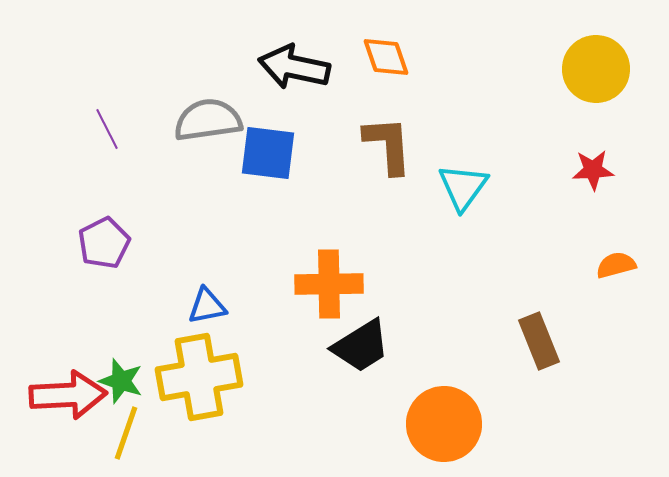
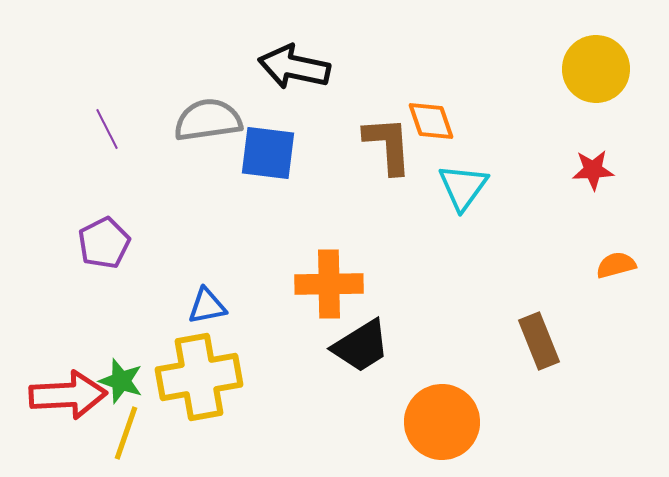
orange diamond: moved 45 px right, 64 px down
orange circle: moved 2 px left, 2 px up
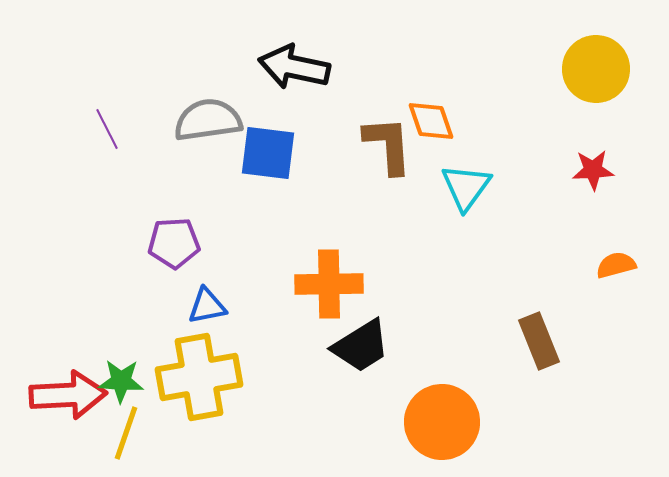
cyan triangle: moved 3 px right
purple pentagon: moved 70 px right; rotated 24 degrees clockwise
green star: rotated 15 degrees counterclockwise
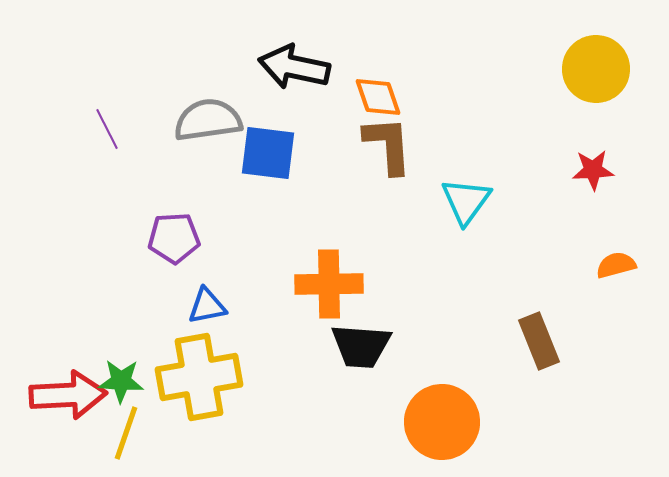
orange diamond: moved 53 px left, 24 px up
cyan triangle: moved 14 px down
purple pentagon: moved 5 px up
black trapezoid: rotated 36 degrees clockwise
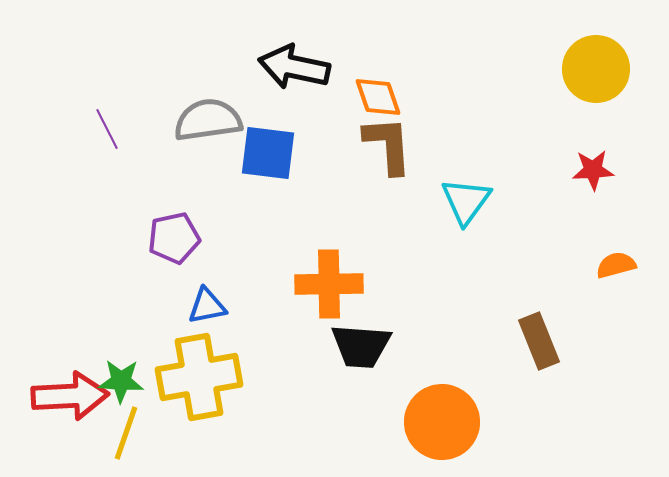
purple pentagon: rotated 9 degrees counterclockwise
red arrow: moved 2 px right, 1 px down
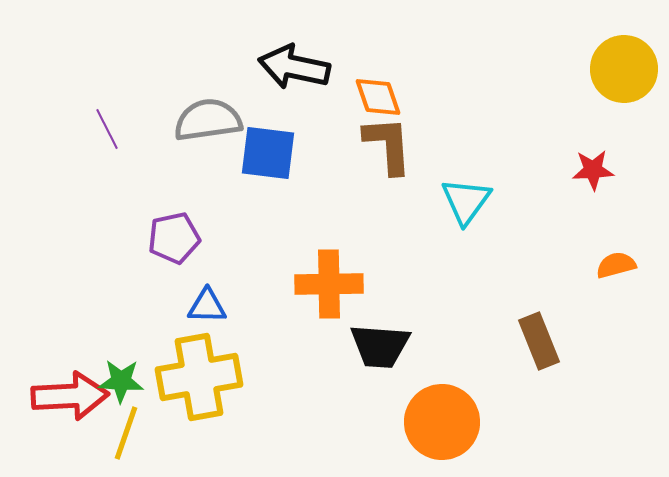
yellow circle: moved 28 px right
blue triangle: rotated 12 degrees clockwise
black trapezoid: moved 19 px right
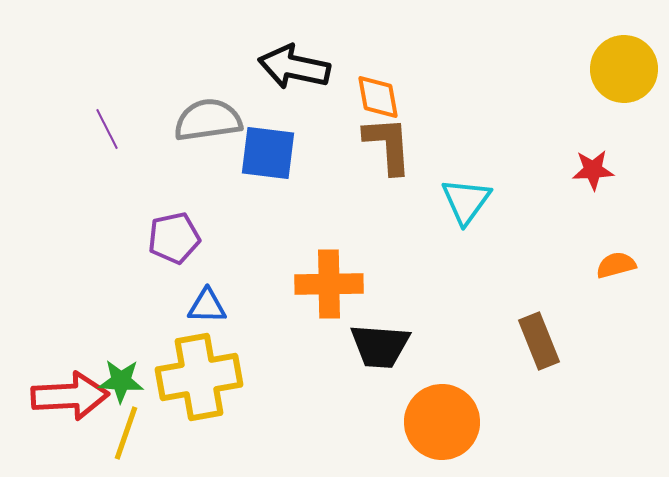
orange diamond: rotated 9 degrees clockwise
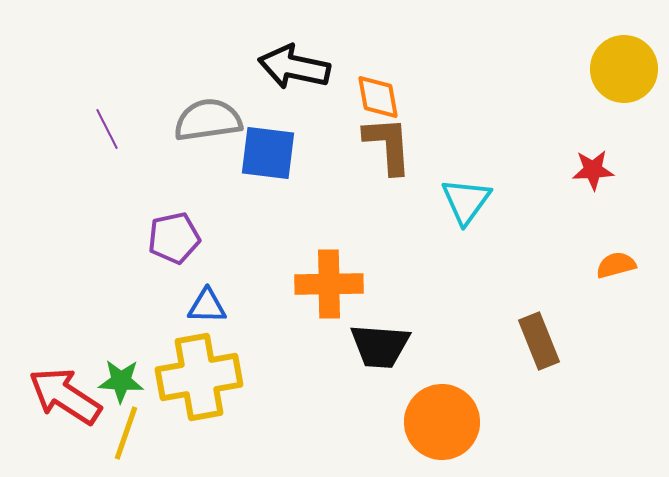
red arrow: moved 5 px left; rotated 144 degrees counterclockwise
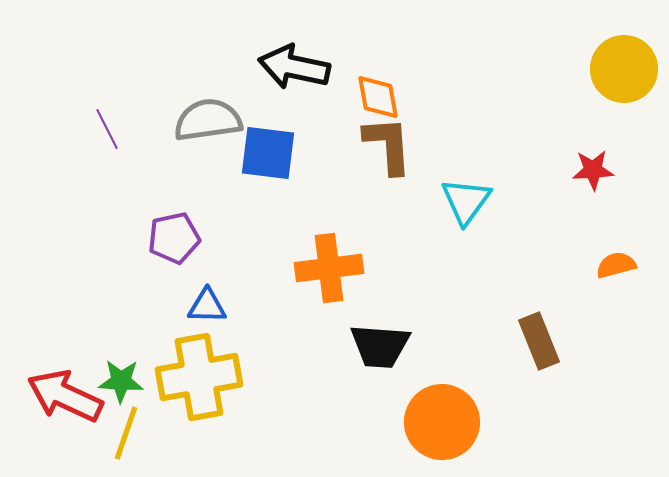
orange cross: moved 16 px up; rotated 6 degrees counterclockwise
red arrow: rotated 8 degrees counterclockwise
